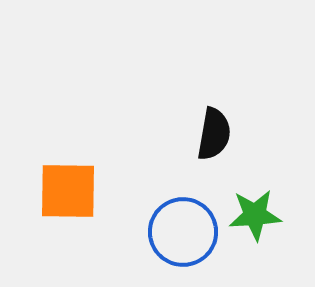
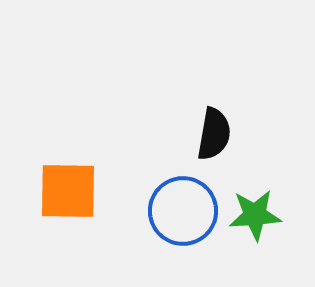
blue circle: moved 21 px up
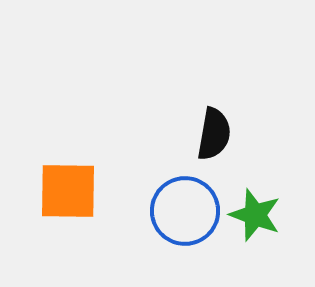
blue circle: moved 2 px right
green star: rotated 24 degrees clockwise
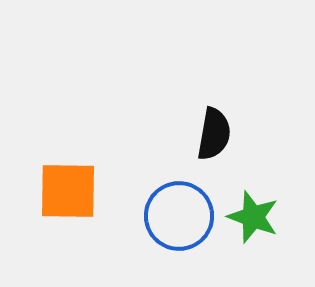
blue circle: moved 6 px left, 5 px down
green star: moved 2 px left, 2 px down
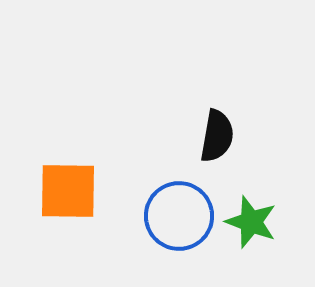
black semicircle: moved 3 px right, 2 px down
green star: moved 2 px left, 5 px down
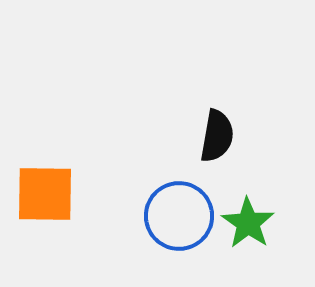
orange square: moved 23 px left, 3 px down
green star: moved 3 px left, 1 px down; rotated 14 degrees clockwise
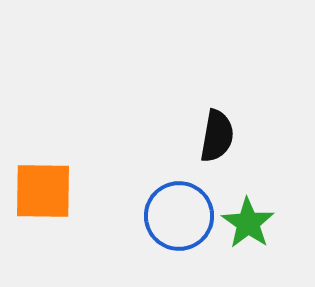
orange square: moved 2 px left, 3 px up
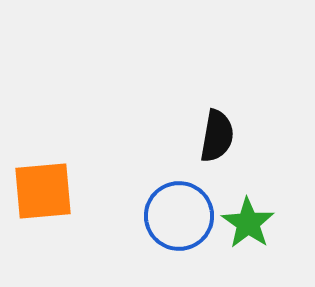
orange square: rotated 6 degrees counterclockwise
